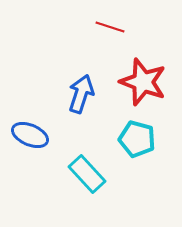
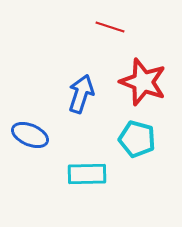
cyan rectangle: rotated 48 degrees counterclockwise
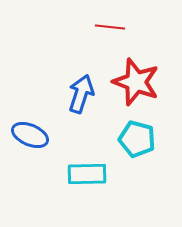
red line: rotated 12 degrees counterclockwise
red star: moved 7 px left
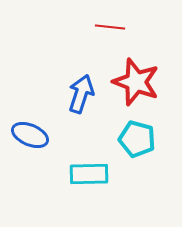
cyan rectangle: moved 2 px right
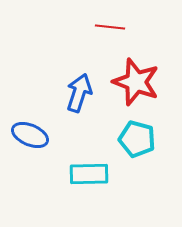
blue arrow: moved 2 px left, 1 px up
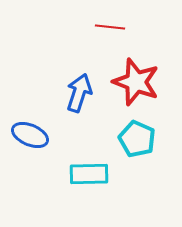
cyan pentagon: rotated 9 degrees clockwise
